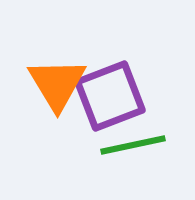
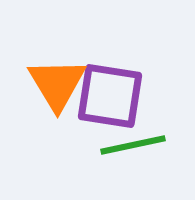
purple square: rotated 30 degrees clockwise
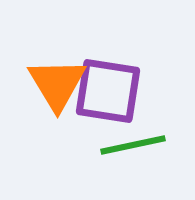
purple square: moved 2 px left, 5 px up
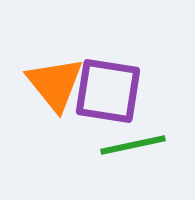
orange triangle: moved 2 px left; rotated 8 degrees counterclockwise
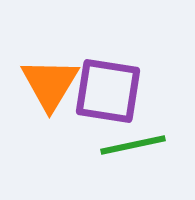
orange triangle: moved 5 px left; rotated 10 degrees clockwise
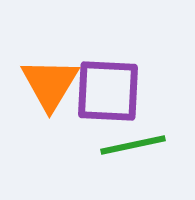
purple square: rotated 6 degrees counterclockwise
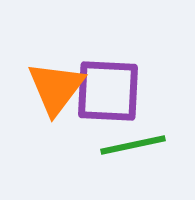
orange triangle: moved 6 px right, 4 px down; rotated 6 degrees clockwise
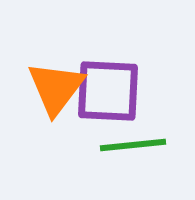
green line: rotated 6 degrees clockwise
